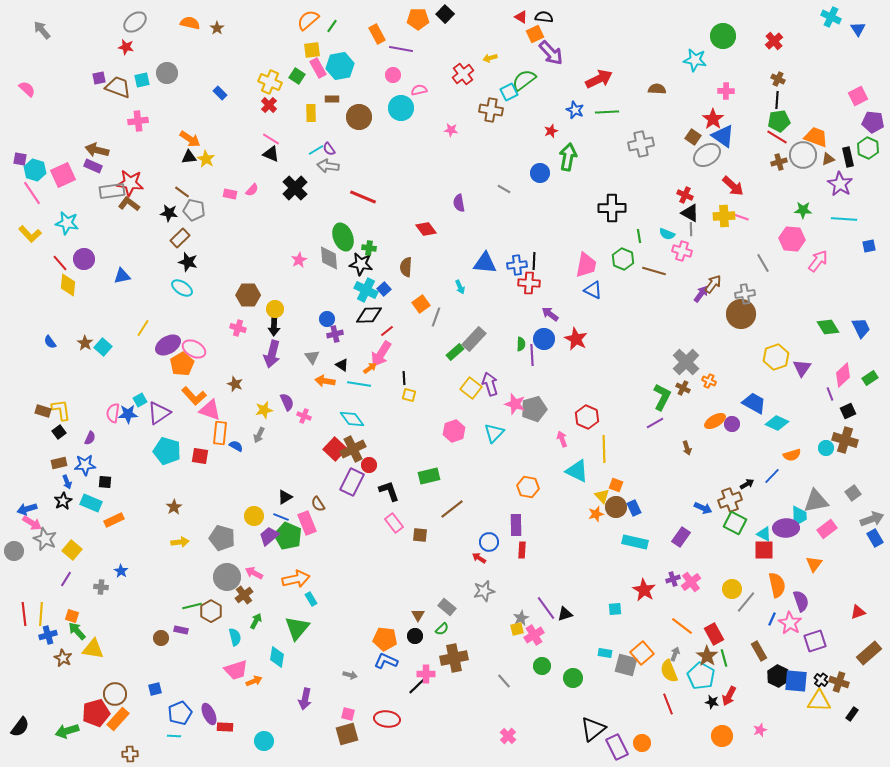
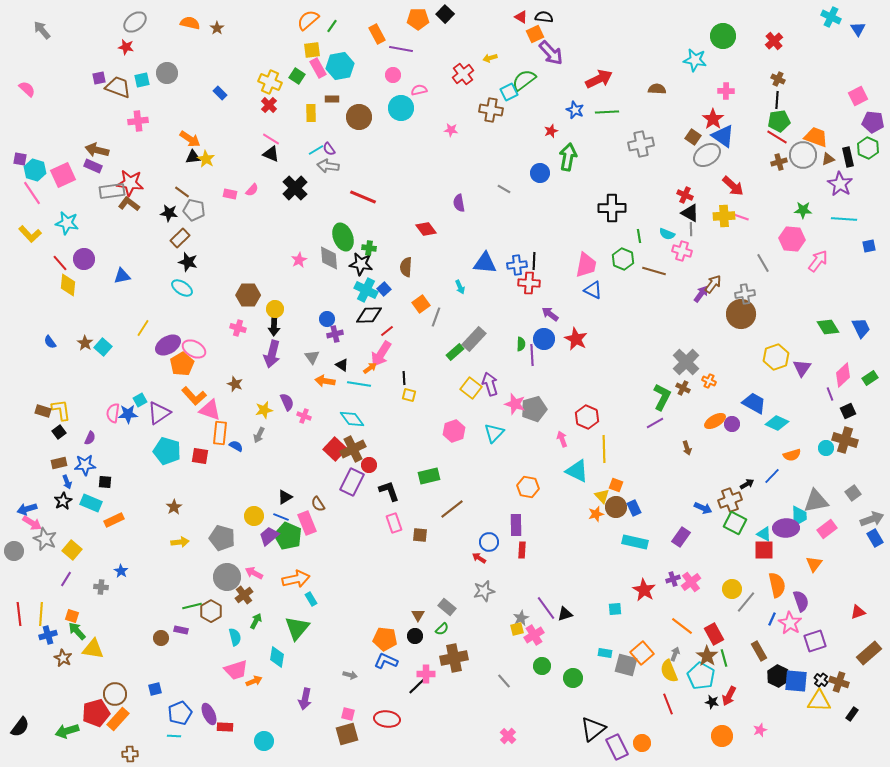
black triangle at (189, 157): moved 4 px right
pink rectangle at (394, 523): rotated 18 degrees clockwise
red line at (24, 614): moved 5 px left
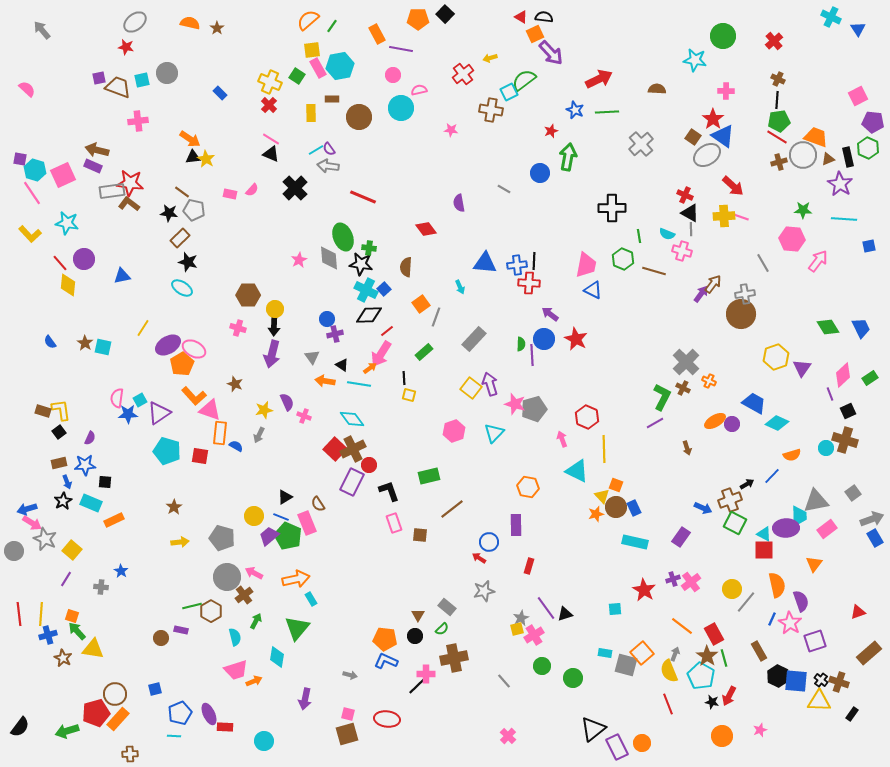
gray cross at (641, 144): rotated 30 degrees counterclockwise
cyan square at (103, 347): rotated 30 degrees counterclockwise
green rectangle at (455, 352): moved 31 px left
pink semicircle at (113, 413): moved 4 px right, 15 px up
red rectangle at (522, 550): moved 7 px right, 16 px down; rotated 14 degrees clockwise
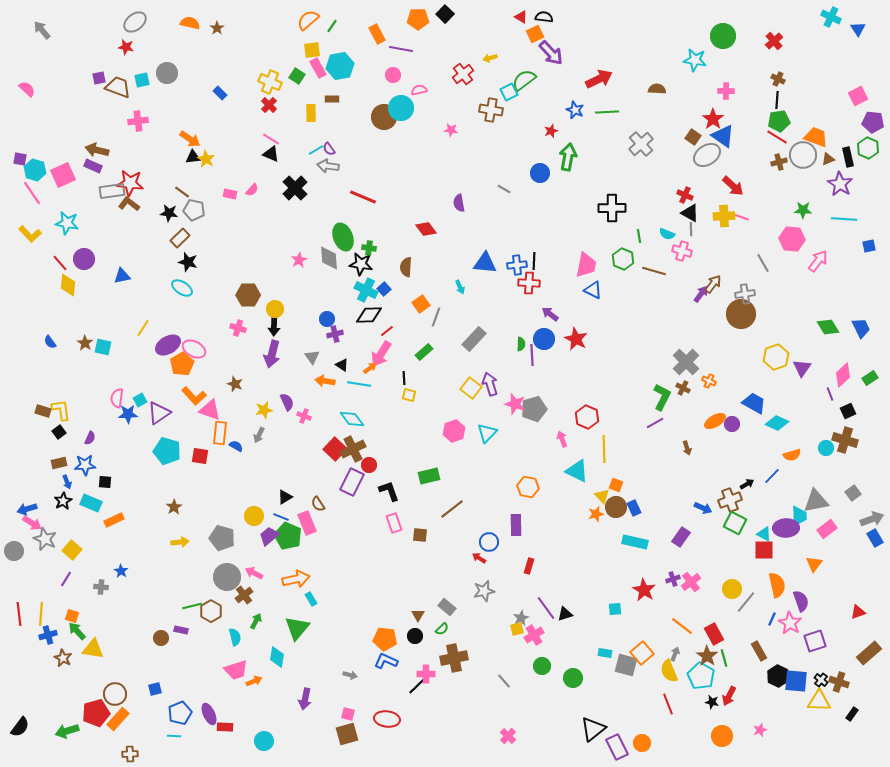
brown circle at (359, 117): moved 25 px right
cyan triangle at (494, 433): moved 7 px left
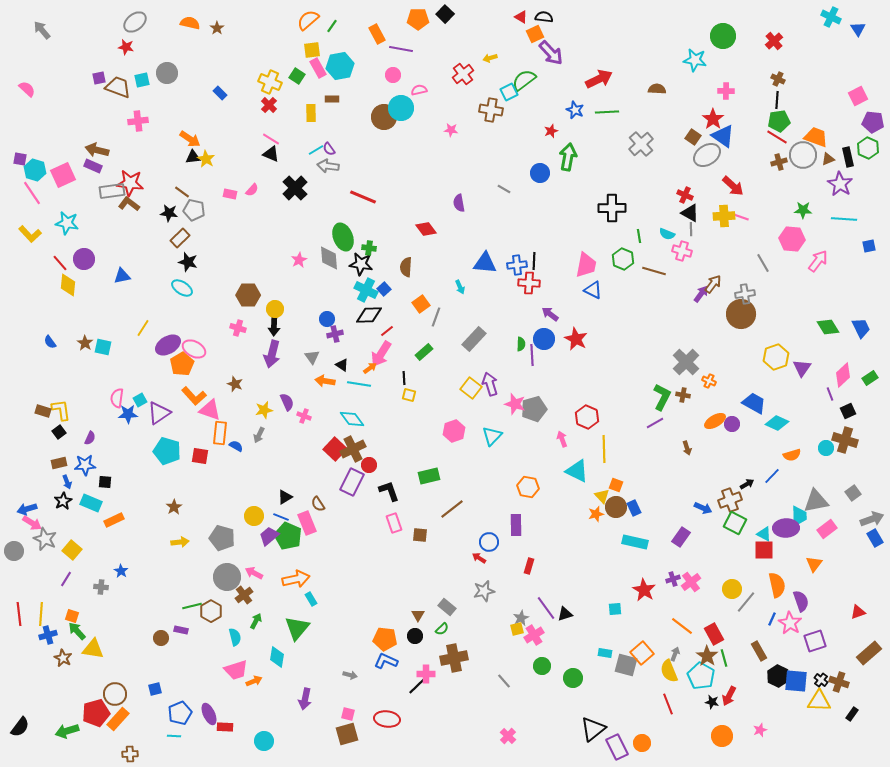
brown cross at (683, 388): moved 7 px down; rotated 16 degrees counterclockwise
cyan triangle at (487, 433): moved 5 px right, 3 px down
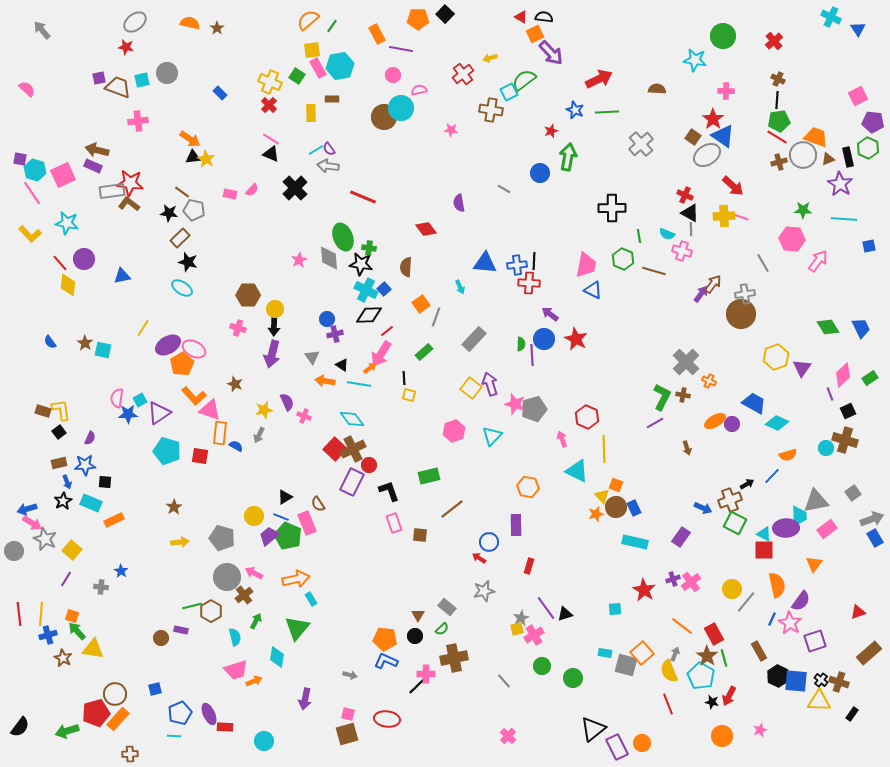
cyan square at (103, 347): moved 3 px down
orange semicircle at (792, 455): moved 4 px left
purple semicircle at (801, 601): rotated 55 degrees clockwise
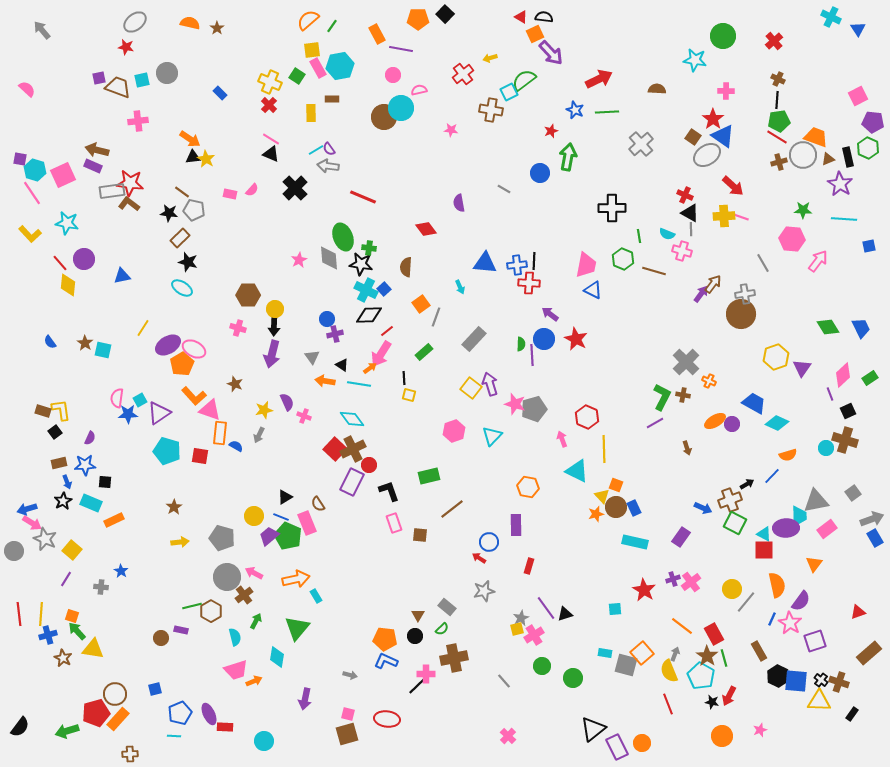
black square at (59, 432): moved 4 px left
cyan rectangle at (311, 599): moved 5 px right, 3 px up
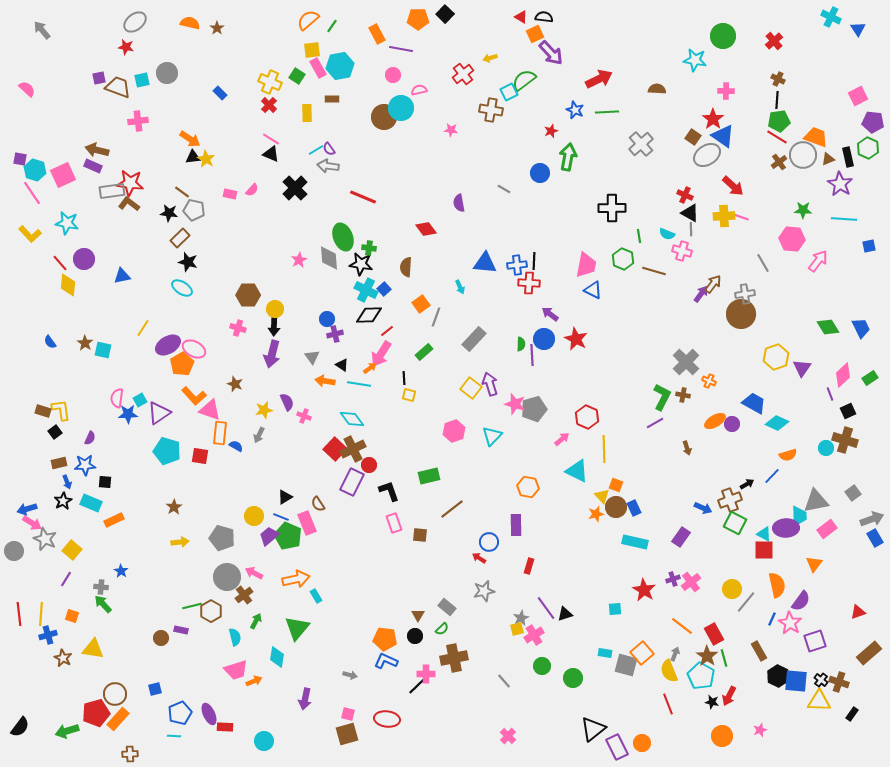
yellow rectangle at (311, 113): moved 4 px left
brown cross at (779, 162): rotated 21 degrees counterclockwise
pink arrow at (562, 439): rotated 70 degrees clockwise
green arrow at (77, 631): moved 26 px right, 27 px up
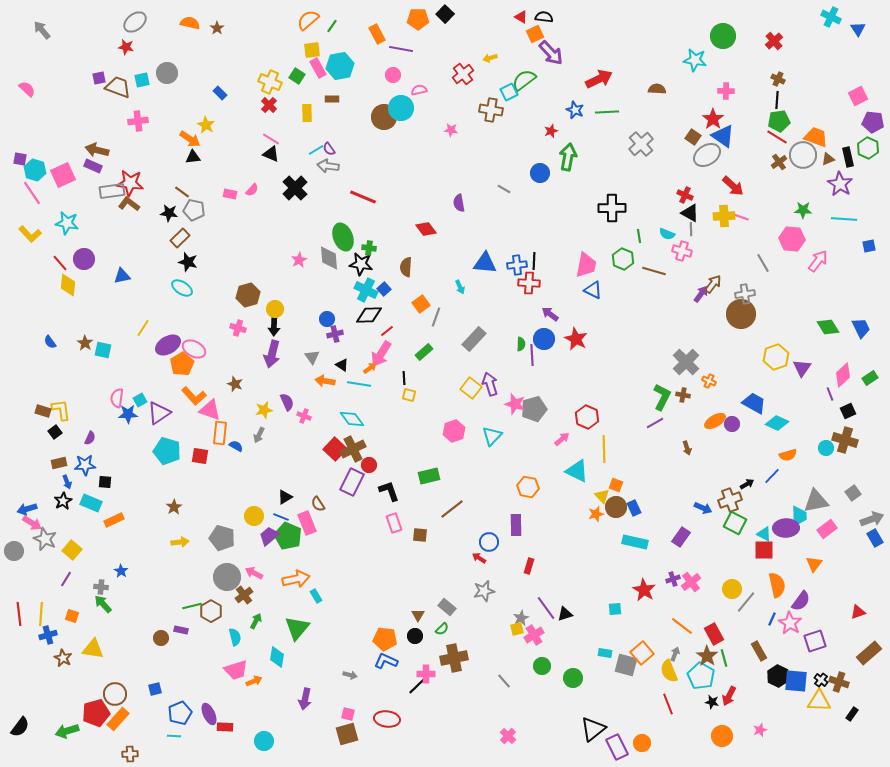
yellow star at (206, 159): moved 34 px up
brown hexagon at (248, 295): rotated 15 degrees counterclockwise
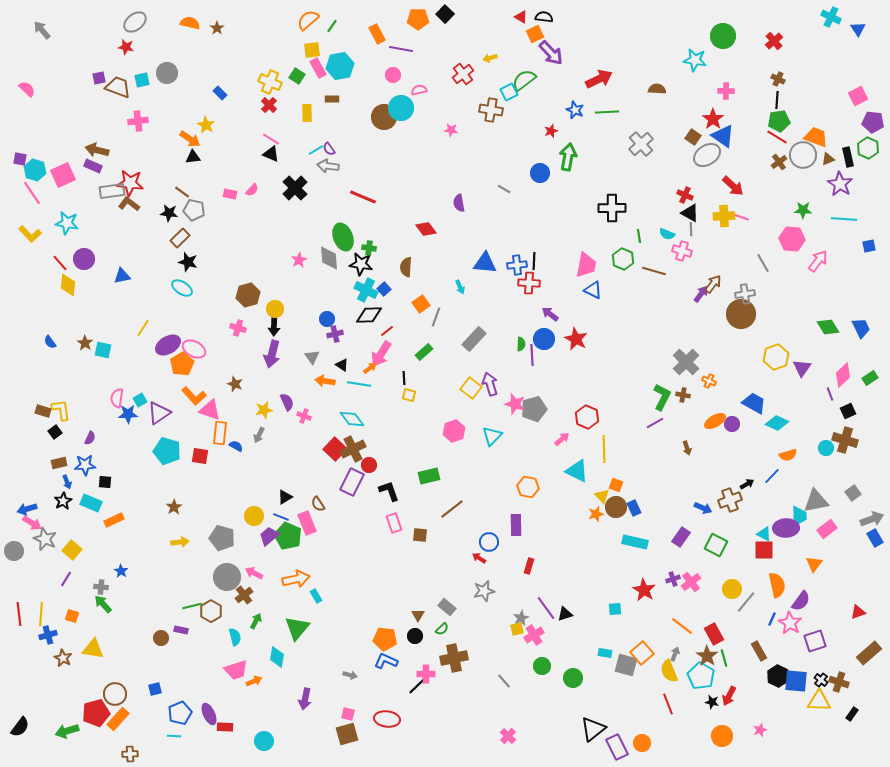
green square at (735, 523): moved 19 px left, 22 px down
